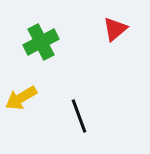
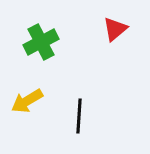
yellow arrow: moved 6 px right, 3 px down
black line: rotated 24 degrees clockwise
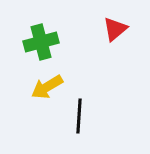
green cross: rotated 12 degrees clockwise
yellow arrow: moved 20 px right, 14 px up
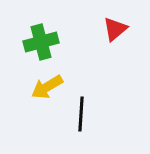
black line: moved 2 px right, 2 px up
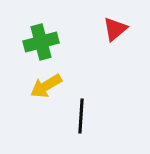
yellow arrow: moved 1 px left, 1 px up
black line: moved 2 px down
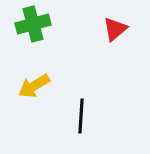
green cross: moved 8 px left, 18 px up
yellow arrow: moved 12 px left
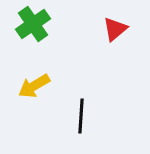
green cross: rotated 20 degrees counterclockwise
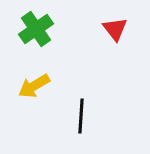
green cross: moved 3 px right, 5 px down
red triangle: rotated 28 degrees counterclockwise
